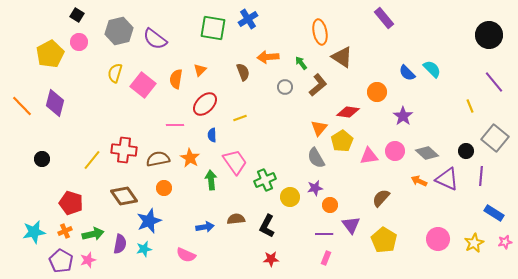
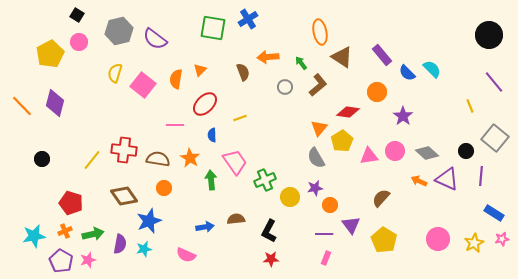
purple rectangle at (384, 18): moved 2 px left, 37 px down
brown semicircle at (158, 159): rotated 20 degrees clockwise
black L-shape at (267, 226): moved 2 px right, 5 px down
cyan star at (34, 232): moved 4 px down
pink star at (505, 242): moved 3 px left, 3 px up
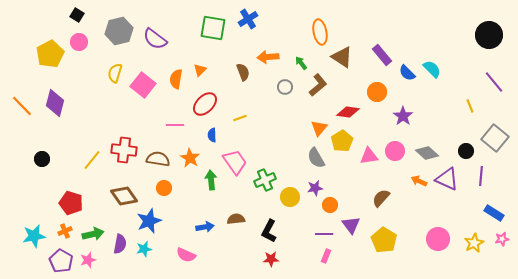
pink rectangle at (326, 258): moved 2 px up
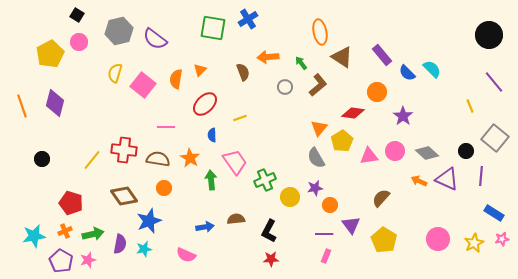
orange line at (22, 106): rotated 25 degrees clockwise
red diamond at (348, 112): moved 5 px right, 1 px down
pink line at (175, 125): moved 9 px left, 2 px down
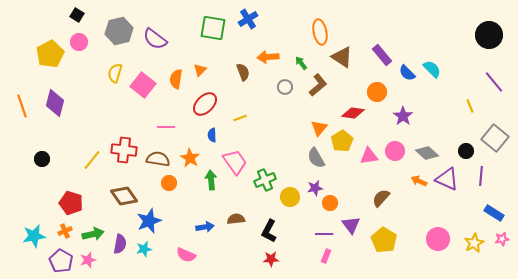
orange circle at (164, 188): moved 5 px right, 5 px up
orange circle at (330, 205): moved 2 px up
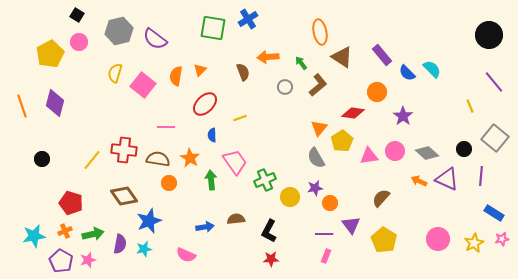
orange semicircle at (176, 79): moved 3 px up
black circle at (466, 151): moved 2 px left, 2 px up
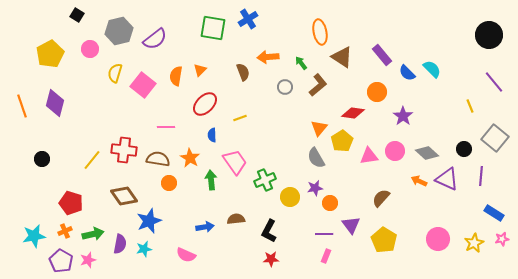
purple semicircle at (155, 39): rotated 75 degrees counterclockwise
pink circle at (79, 42): moved 11 px right, 7 px down
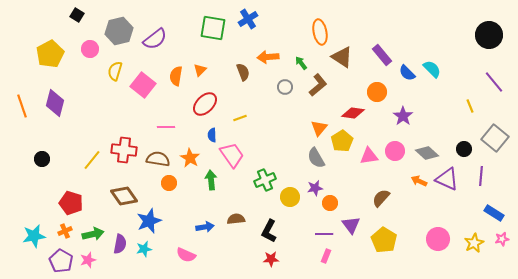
yellow semicircle at (115, 73): moved 2 px up
pink trapezoid at (235, 162): moved 3 px left, 7 px up
